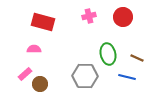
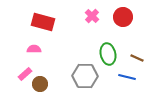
pink cross: moved 3 px right; rotated 32 degrees counterclockwise
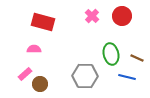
red circle: moved 1 px left, 1 px up
green ellipse: moved 3 px right
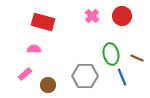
blue line: moved 5 px left; rotated 54 degrees clockwise
brown circle: moved 8 px right, 1 px down
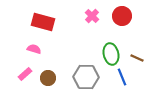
pink semicircle: rotated 16 degrees clockwise
gray hexagon: moved 1 px right, 1 px down
brown circle: moved 7 px up
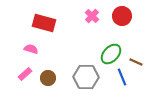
red rectangle: moved 1 px right, 1 px down
pink semicircle: moved 3 px left
green ellipse: rotated 55 degrees clockwise
brown line: moved 1 px left, 4 px down
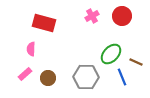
pink cross: rotated 16 degrees clockwise
pink semicircle: rotated 104 degrees counterclockwise
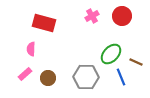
blue line: moved 1 px left
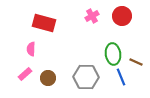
green ellipse: moved 2 px right; rotated 50 degrees counterclockwise
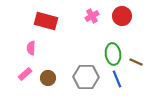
red rectangle: moved 2 px right, 2 px up
pink semicircle: moved 1 px up
blue line: moved 4 px left, 2 px down
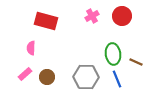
brown circle: moved 1 px left, 1 px up
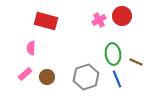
pink cross: moved 7 px right, 4 px down
gray hexagon: rotated 20 degrees counterclockwise
